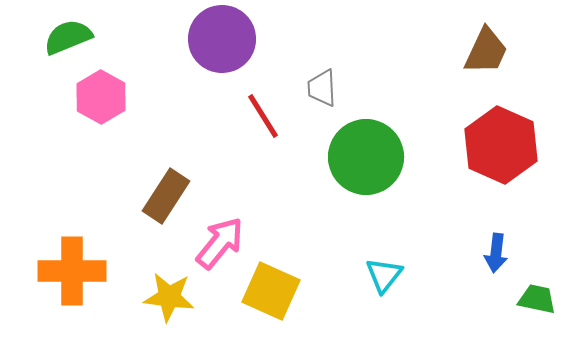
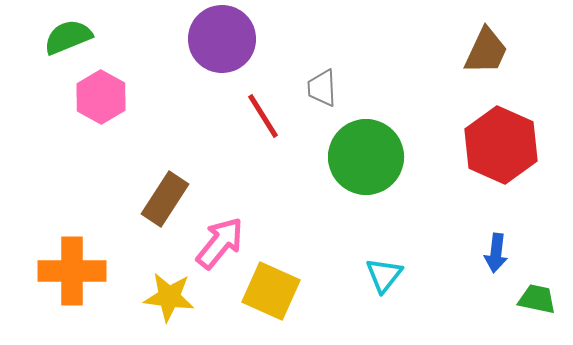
brown rectangle: moved 1 px left, 3 px down
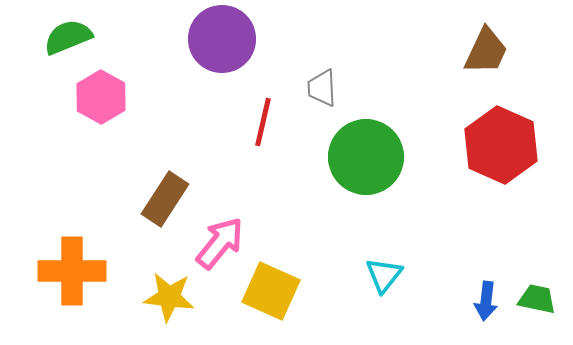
red line: moved 6 px down; rotated 45 degrees clockwise
blue arrow: moved 10 px left, 48 px down
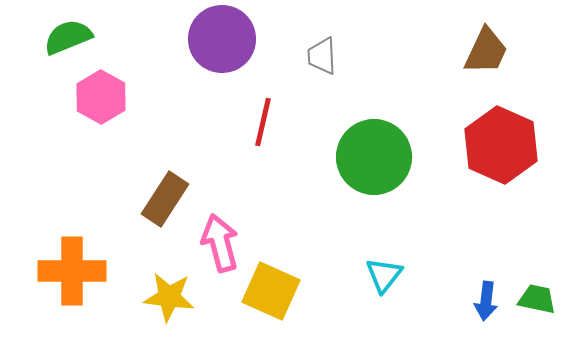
gray trapezoid: moved 32 px up
green circle: moved 8 px right
pink arrow: rotated 54 degrees counterclockwise
